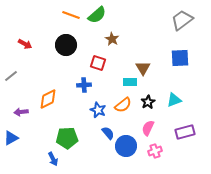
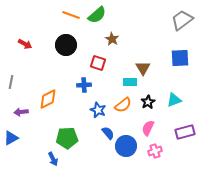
gray line: moved 6 px down; rotated 40 degrees counterclockwise
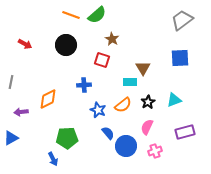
red square: moved 4 px right, 3 px up
pink semicircle: moved 1 px left, 1 px up
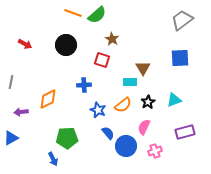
orange line: moved 2 px right, 2 px up
pink semicircle: moved 3 px left
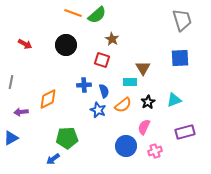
gray trapezoid: rotated 110 degrees clockwise
blue semicircle: moved 4 px left, 42 px up; rotated 24 degrees clockwise
blue arrow: rotated 80 degrees clockwise
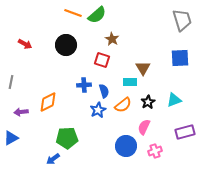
orange diamond: moved 3 px down
blue star: rotated 21 degrees clockwise
